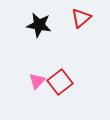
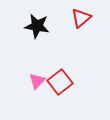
black star: moved 2 px left, 1 px down
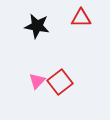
red triangle: rotated 40 degrees clockwise
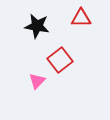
red square: moved 22 px up
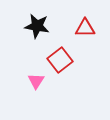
red triangle: moved 4 px right, 10 px down
pink triangle: moved 1 px left; rotated 12 degrees counterclockwise
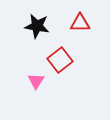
red triangle: moved 5 px left, 5 px up
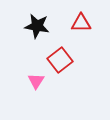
red triangle: moved 1 px right
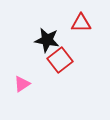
black star: moved 10 px right, 14 px down
pink triangle: moved 14 px left, 3 px down; rotated 24 degrees clockwise
